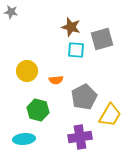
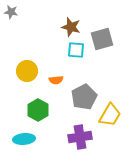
green hexagon: rotated 15 degrees clockwise
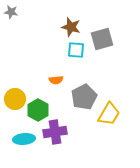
yellow circle: moved 12 px left, 28 px down
yellow trapezoid: moved 1 px left, 1 px up
purple cross: moved 25 px left, 5 px up
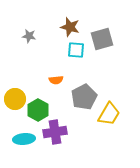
gray star: moved 18 px right, 24 px down
brown star: moved 1 px left
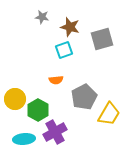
gray star: moved 13 px right, 19 px up
cyan square: moved 12 px left; rotated 24 degrees counterclockwise
purple cross: rotated 20 degrees counterclockwise
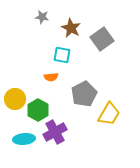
brown star: moved 1 px right, 1 px down; rotated 12 degrees clockwise
gray square: rotated 20 degrees counterclockwise
cyan square: moved 2 px left, 5 px down; rotated 30 degrees clockwise
orange semicircle: moved 5 px left, 3 px up
gray pentagon: moved 3 px up
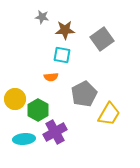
brown star: moved 6 px left, 2 px down; rotated 30 degrees counterclockwise
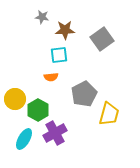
cyan square: moved 3 px left; rotated 18 degrees counterclockwise
yellow trapezoid: rotated 15 degrees counterclockwise
purple cross: moved 1 px down
cyan ellipse: rotated 55 degrees counterclockwise
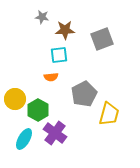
gray square: rotated 15 degrees clockwise
purple cross: rotated 25 degrees counterclockwise
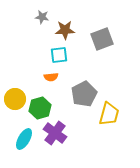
green hexagon: moved 2 px right, 2 px up; rotated 15 degrees clockwise
